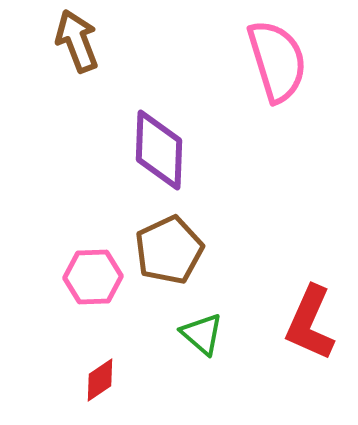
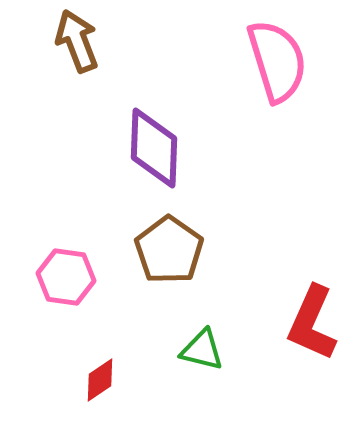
purple diamond: moved 5 px left, 2 px up
brown pentagon: rotated 12 degrees counterclockwise
pink hexagon: moved 27 px left; rotated 10 degrees clockwise
red L-shape: moved 2 px right
green triangle: moved 16 px down; rotated 27 degrees counterclockwise
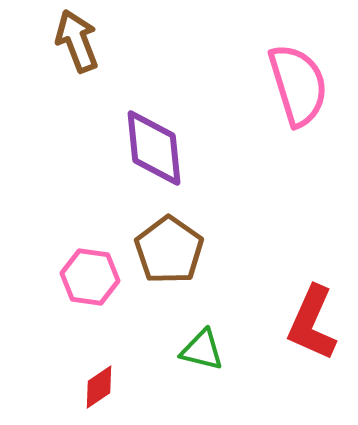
pink semicircle: moved 21 px right, 24 px down
purple diamond: rotated 8 degrees counterclockwise
pink hexagon: moved 24 px right
red diamond: moved 1 px left, 7 px down
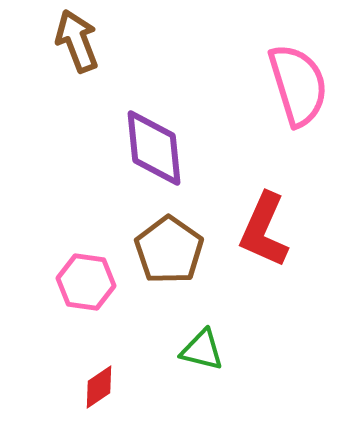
pink hexagon: moved 4 px left, 5 px down
red L-shape: moved 48 px left, 93 px up
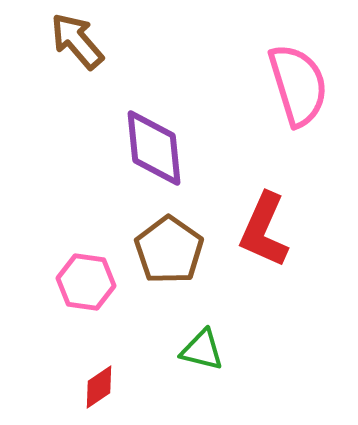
brown arrow: rotated 20 degrees counterclockwise
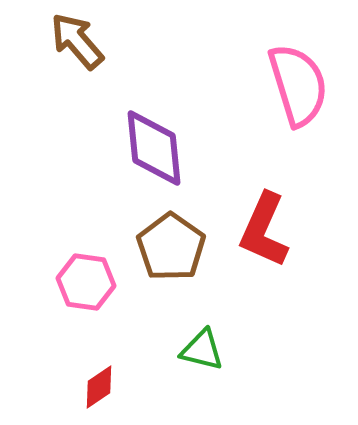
brown pentagon: moved 2 px right, 3 px up
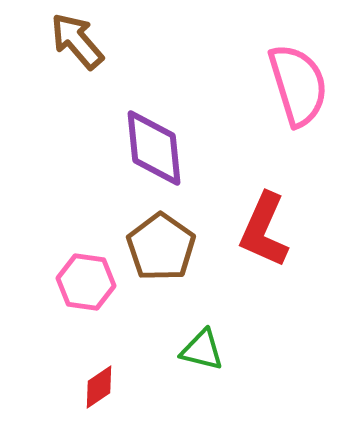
brown pentagon: moved 10 px left
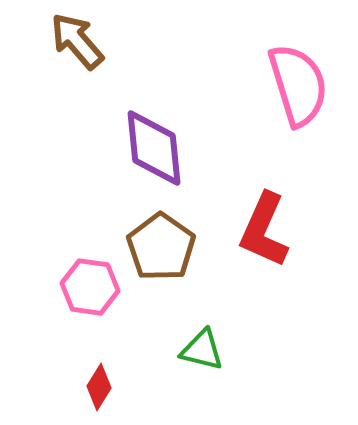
pink hexagon: moved 4 px right, 5 px down
red diamond: rotated 24 degrees counterclockwise
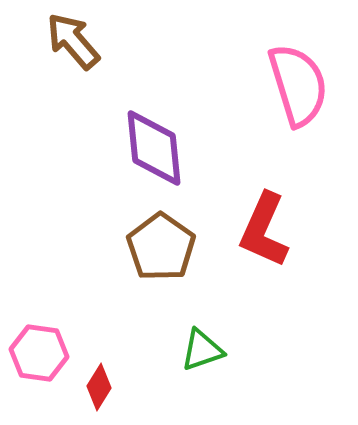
brown arrow: moved 4 px left
pink hexagon: moved 51 px left, 66 px down
green triangle: rotated 33 degrees counterclockwise
